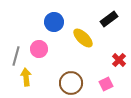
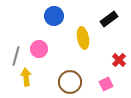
blue circle: moved 6 px up
yellow ellipse: rotated 35 degrees clockwise
brown circle: moved 1 px left, 1 px up
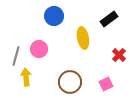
red cross: moved 5 px up
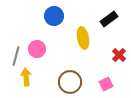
pink circle: moved 2 px left
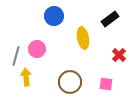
black rectangle: moved 1 px right
pink square: rotated 32 degrees clockwise
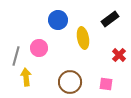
blue circle: moved 4 px right, 4 px down
pink circle: moved 2 px right, 1 px up
